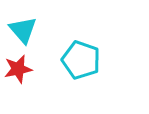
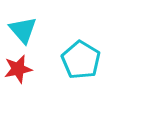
cyan pentagon: rotated 12 degrees clockwise
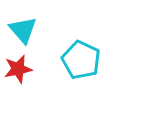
cyan pentagon: rotated 6 degrees counterclockwise
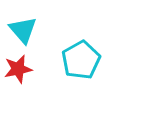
cyan pentagon: rotated 18 degrees clockwise
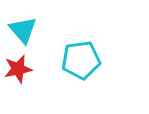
cyan pentagon: rotated 21 degrees clockwise
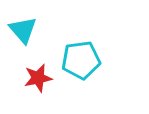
red star: moved 20 px right, 9 px down
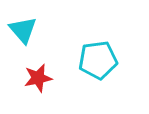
cyan pentagon: moved 17 px right
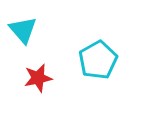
cyan pentagon: rotated 21 degrees counterclockwise
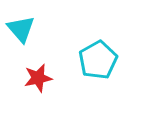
cyan triangle: moved 2 px left, 1 px up
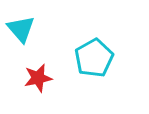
cyan pentagon: moved 4 px left, 2 px up
